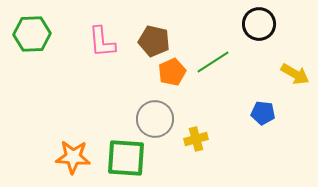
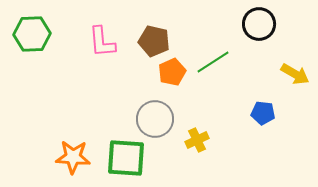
yellow cross: moved 1 px right, 1 px down; rotated 10 degrees counterclockwise
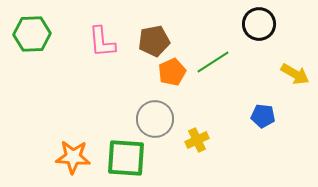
brown pentagon: rotated 24 degrees counterclockwise
blue pentagon: moved 3 px down
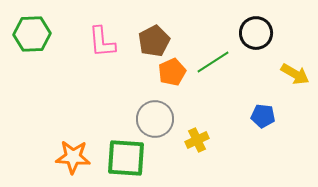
black circle: moved 3 px left, 9 px down
brown pentagon: rotated 16 degrees counterclockwise
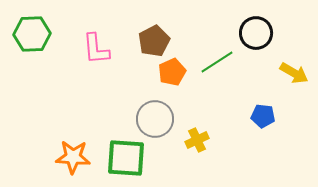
pink L-shape: moved 6 px left, 7 px down
green line: moved 4 px right
yellow arrow: moved 1 px left, 1 px up
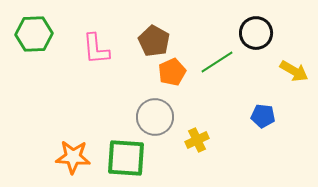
green hexagon: moved 2 px right
brown pentagon: rotated 16 degrees counterclockwise
yellow arrow: moved 2 px up
gray circle: moved 2 px up
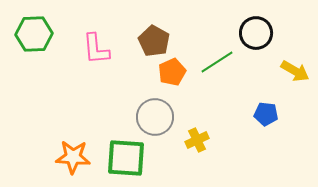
yellow arrow: moved 1 px right
blue pentagon: moved 3 px right, 2 px up
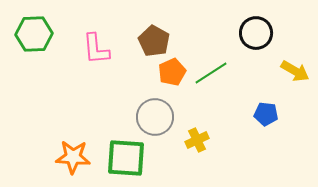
green line: moved 6 px left, 11 px down
